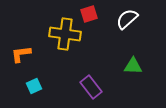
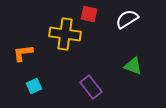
red square: rotated 30 degrees clockwise
white semicircle: rotated 10 degrees clockwise
orange L-shape: moved 2 px right, 1 px up
green triangle: rotated 18 degrees clockwise
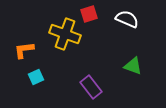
red square: rotated 30 degrees counterclockwise
white semicircle: rotated 55 degrees clockwise
yellow cross: rotated 12 degrees clockwise
orange L-shape: moved 1 px right, 3 px up
cyan square: moved 2 px right, 9 px up
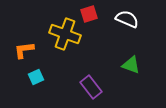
green triangle: moved 2 px left, 1 px up
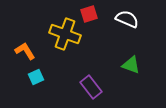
orange L-shape: moved 1 px right, 1 px down; rotated 65 degrees clockwise
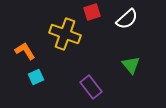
red square: moved 3 px right, 2 px up
white semicircle: rotated 115 degrees clockwise
green triangle: rotated 30 degrees clockwise
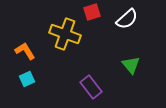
cyan square: moved 9 px left, 2 px down
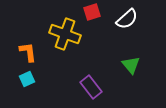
orange L-shape: moved 3 px right, 1 px down; rotated 25 degrees clockwise
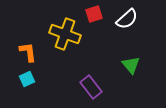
red square: moved 2 px right, 2 px down
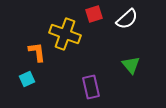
orange L-shape: moved 9 px right
purple rectangle: rotated 25 degrees clockwise
